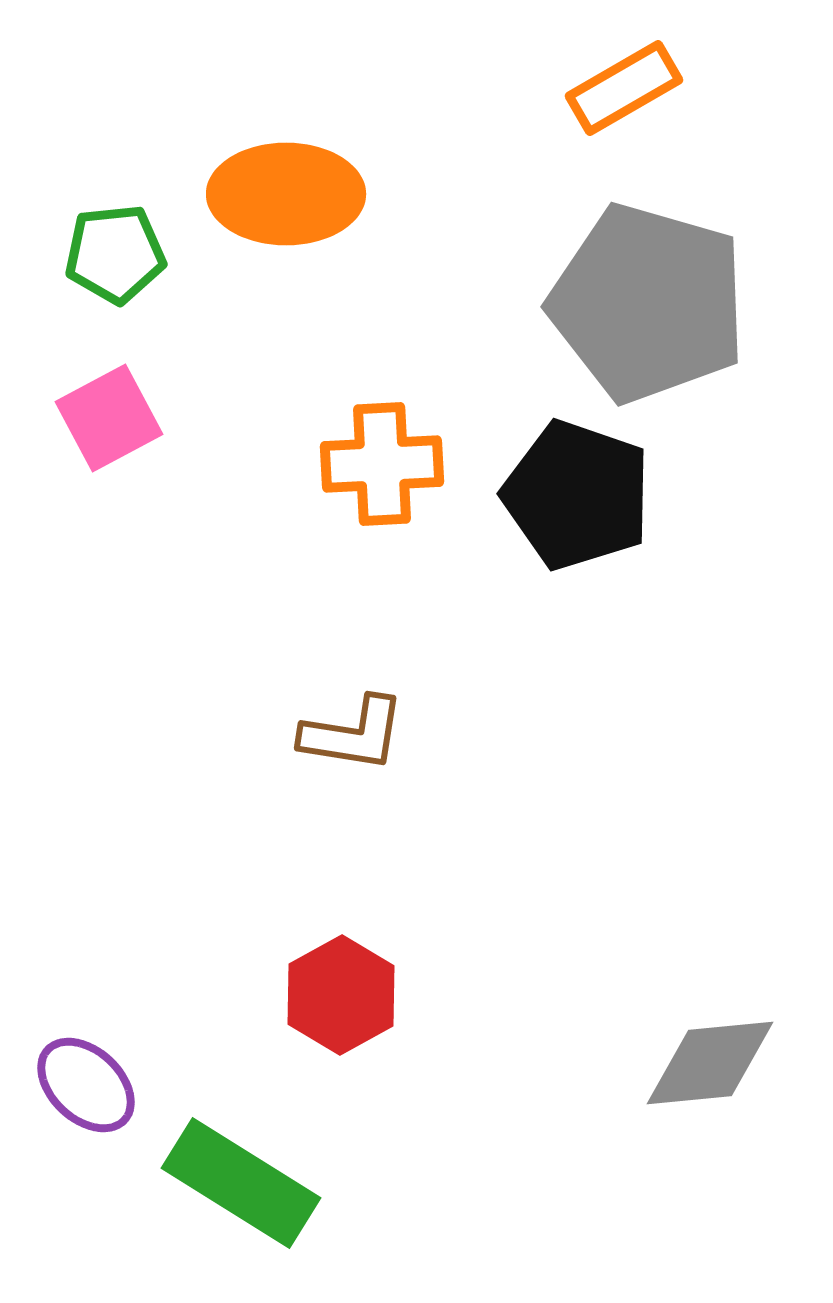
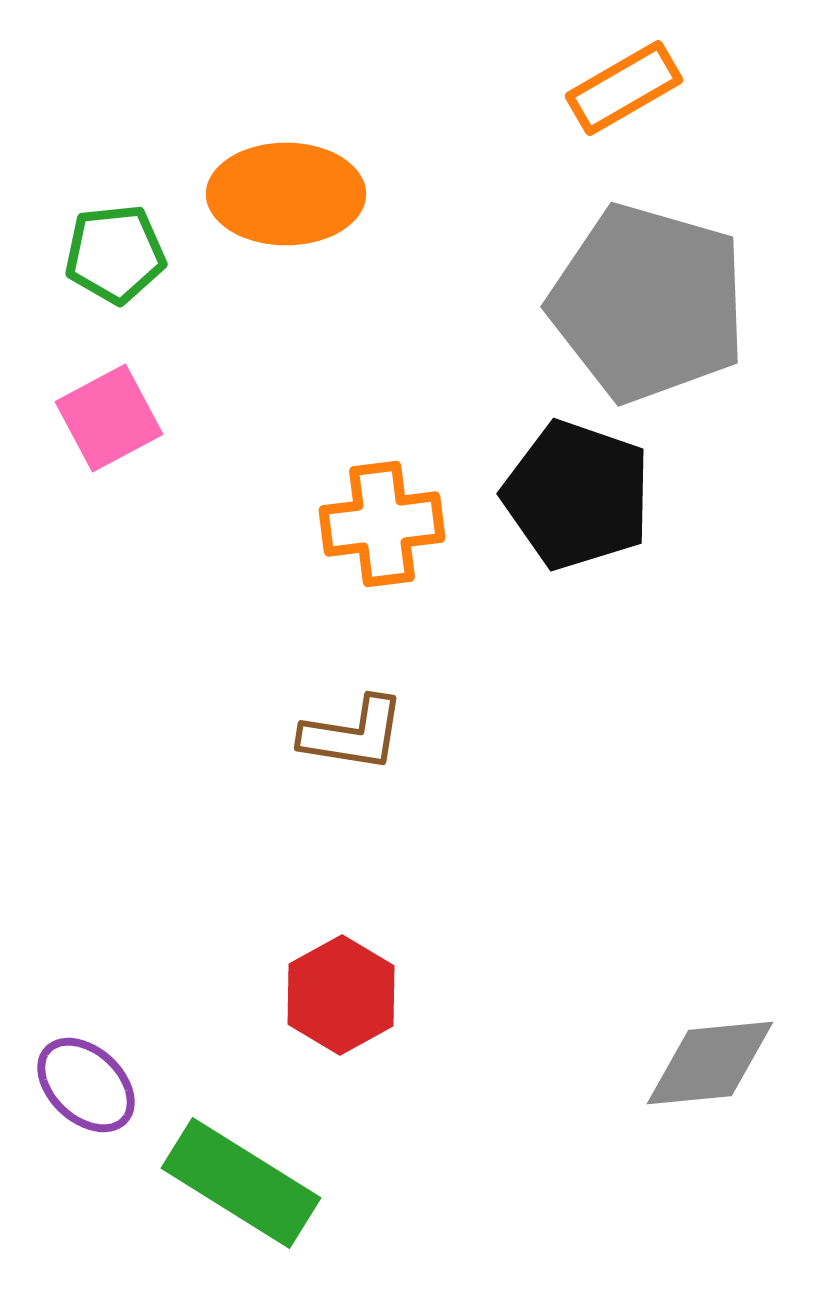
orange cross: moved 60 px down; rotated 4 degrees counterclockwise
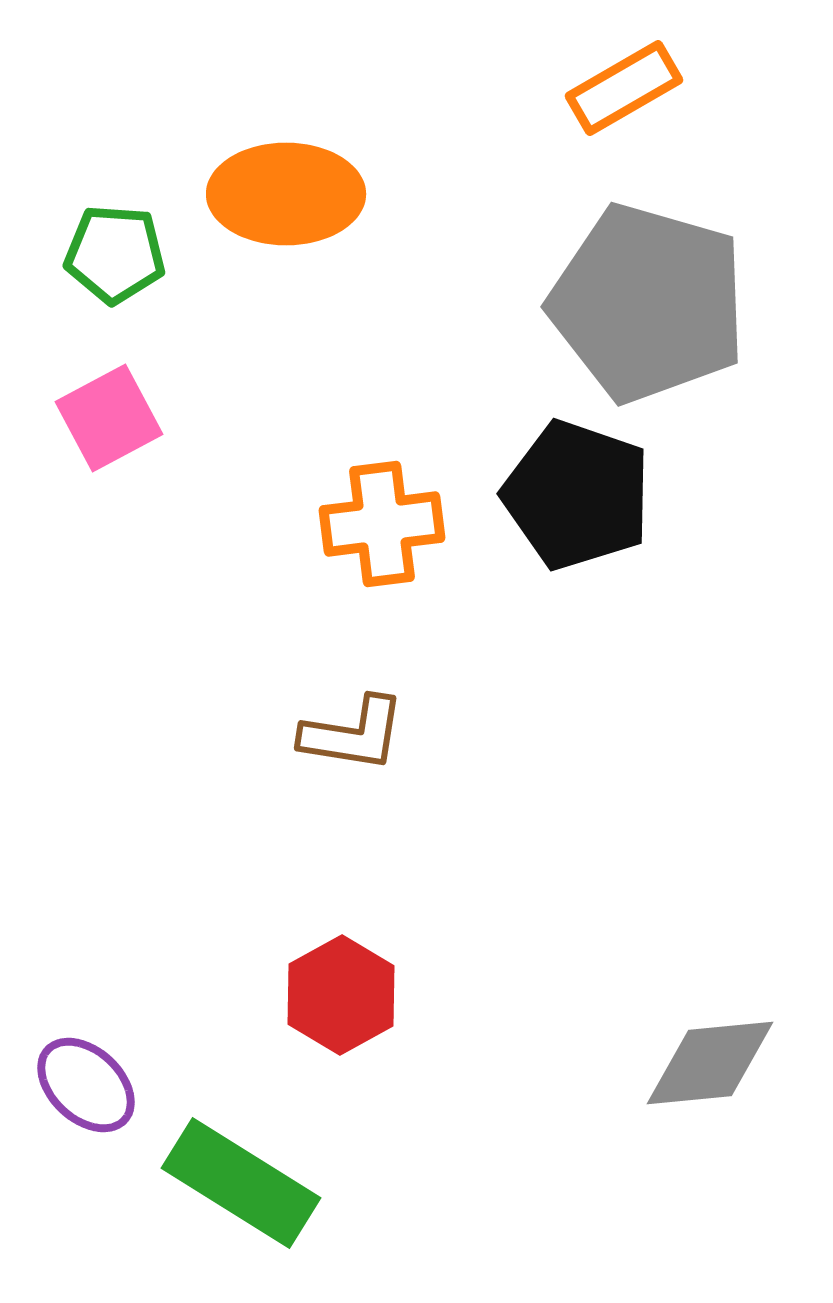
green pentagon: rotated 10 degrees clockwise
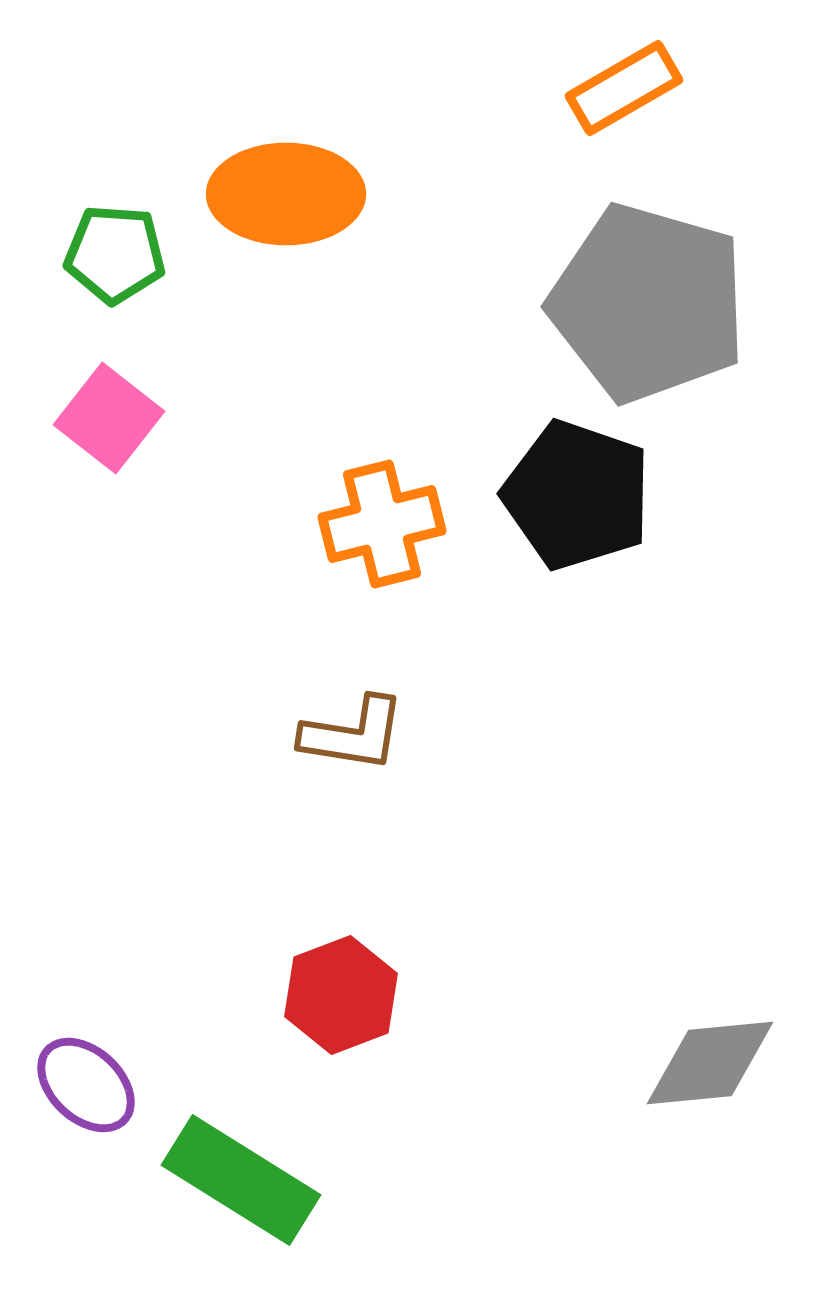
pink square: rotated 24 degrees counterclockwise
orange cross: rotated 7 degrees counterclockwise
red hexagon: rotated 8 degrees clockwise
green rectangle: moved 3 px up
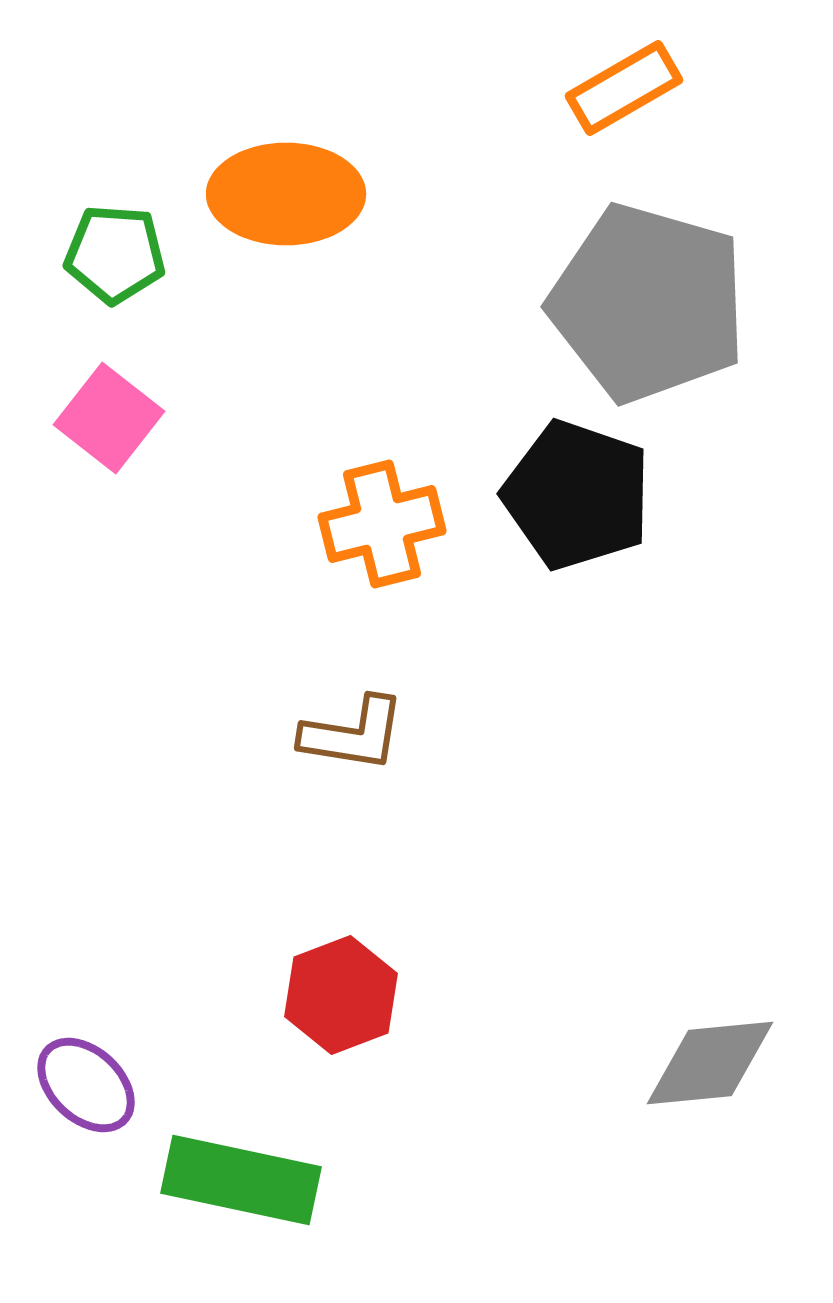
green rectangle: rotated 20 degrees counterclockwise
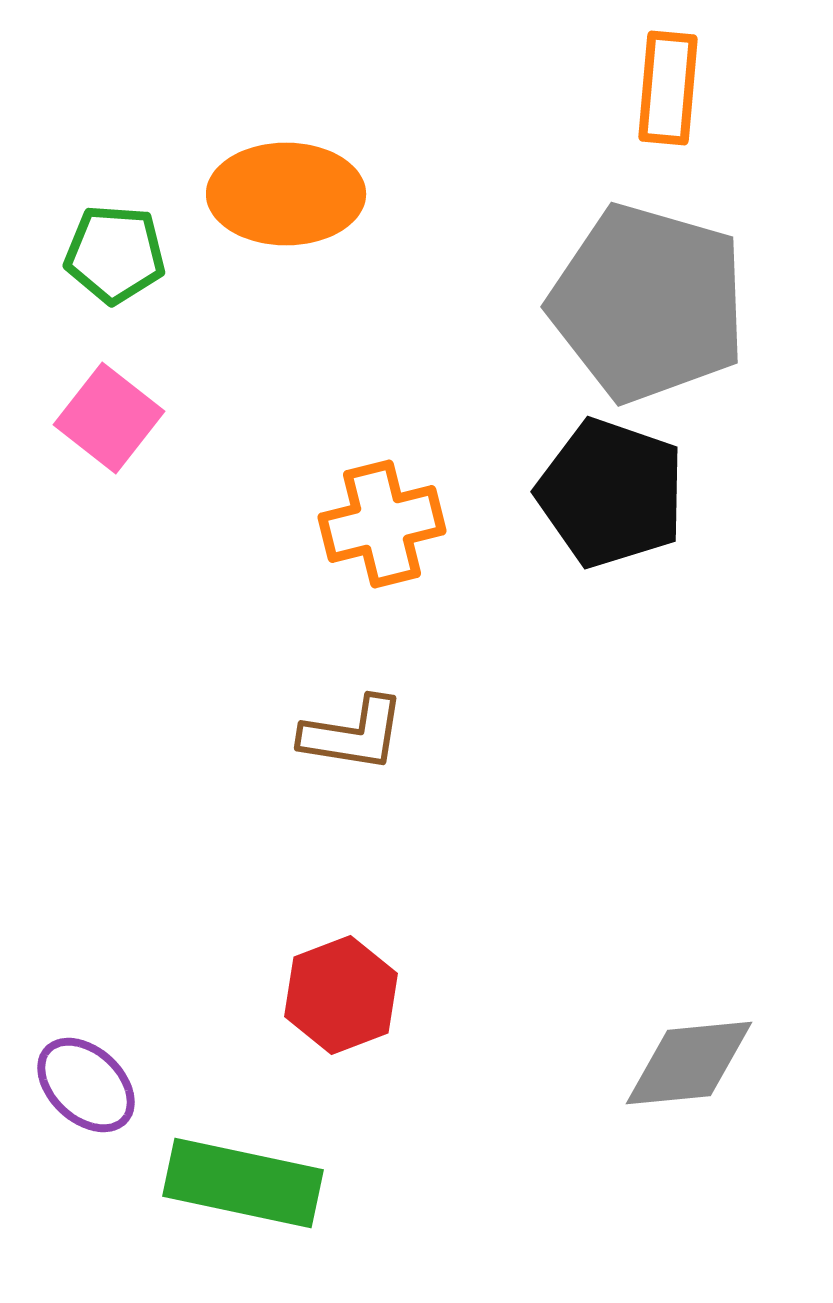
orange rectangle: moved 44 px right; rotated 55 degrees counterclockwise
black pentagon: moved 34 px right, 2 px up
gray diamond: moved 21 px left
green rectangle: moved 2 px right, 3 px down
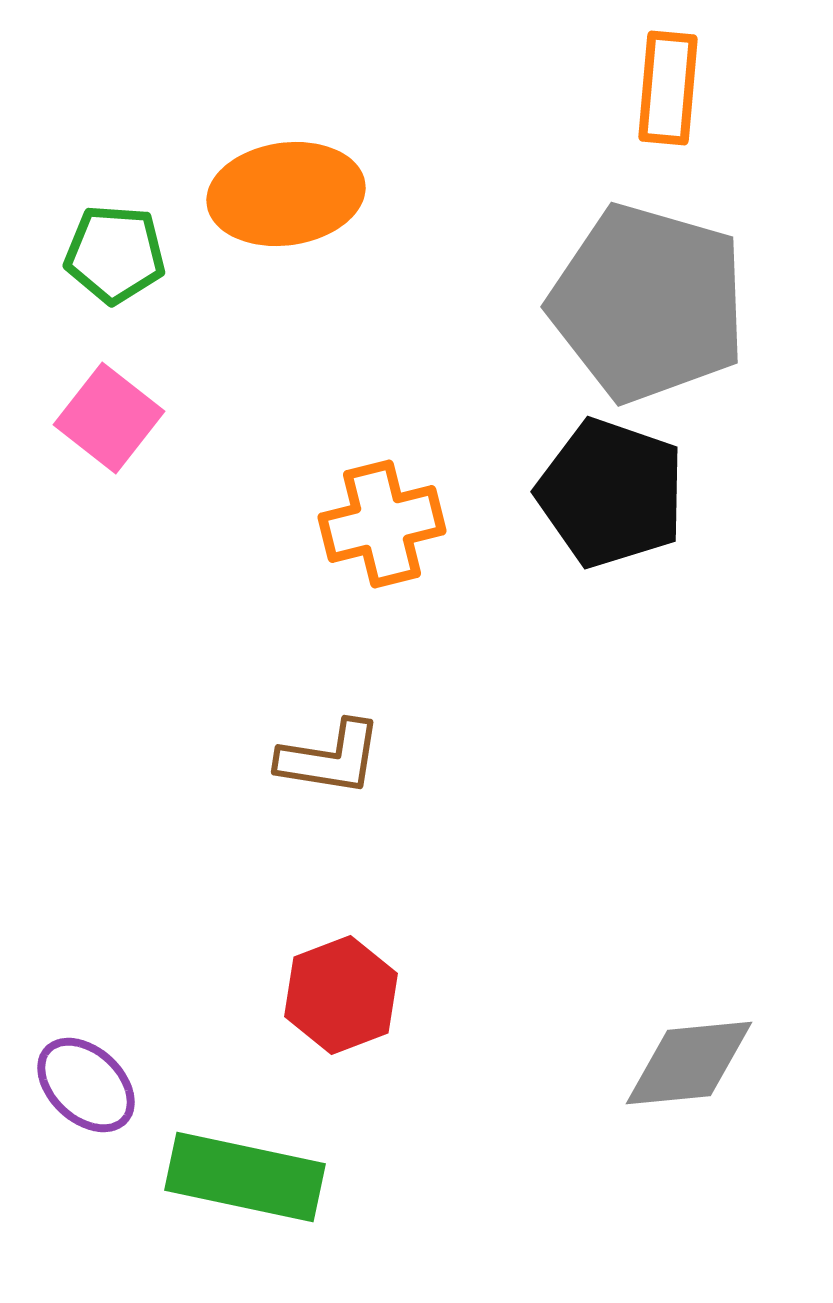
orange ellipse: rotated 8 degrees counterclockwise
brown L-shape: moved 23 px left, 24 px down
green rectangle: moved 2 px right, 6 px up
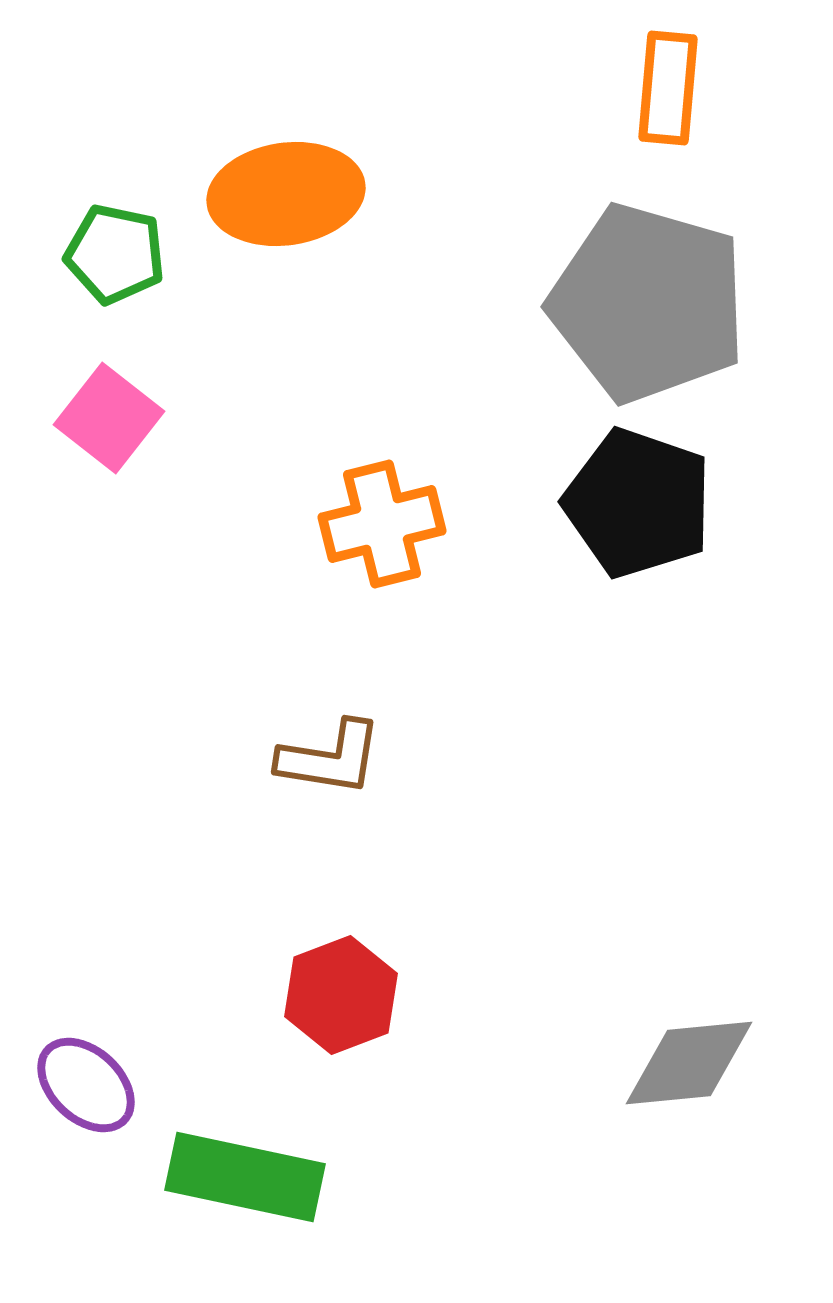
green pentagon: rotated 8 degrees clockwise
black pentagon: moved 27 px right, 10 px down
